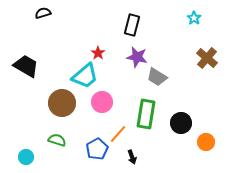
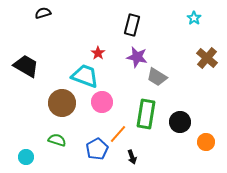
cyan trapezoid: rotated 120 degrees counterclockwise
black circle: moved 1 px left, 1 px up
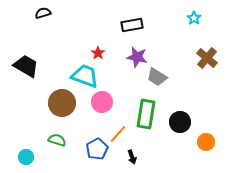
black rectangle: rotated 65 degrees clockwise
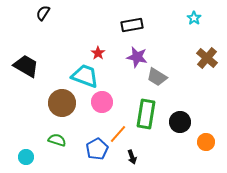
black semicircle: rotated 42 degrees counterclockwise
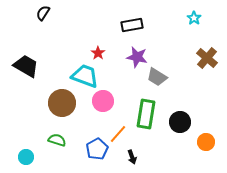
pink circle: moved 1 px right, 1 px up
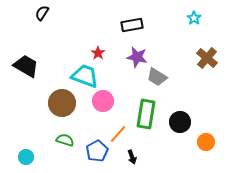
black semicircle: moved 1 px left
green semicircle: moved 8 px right
blue pentagon: moved 2 px down
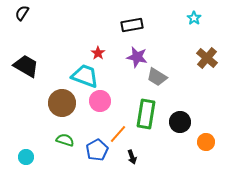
black semicircle: moved 20 px left
pink circle: moved 3 px left
blue pentagon: moved 1 px up
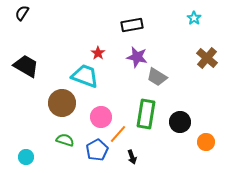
pink circle: moved 1 px right, 16 px down
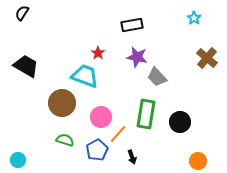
gray trapezoid: rotated 15 degrees clockwise
orange circle: moved 8 px left, 19 px down
cyan circle: moved 8 px left, 3 px down
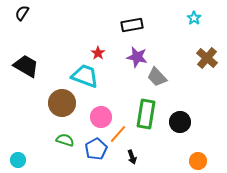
blue pentagon: moved 1 px left, 1 px up
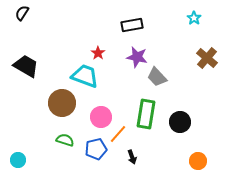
blue pentagon: rotated 15 degrees clockwise
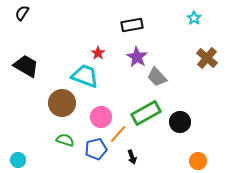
purple star: rotated 20 degrees clockwise
green rectangle: moved 1 px up; rotated 52 degrees clockwise
